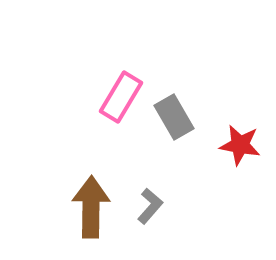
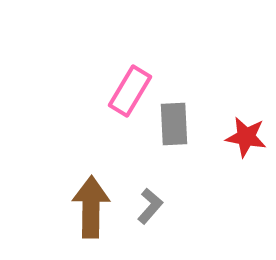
pink rectangle: moved 9 px right, 6 px up
gray rectangle: moved 7 px down; rotated 27 degrees clockwise
red star: moved 6 px right, 8 px up
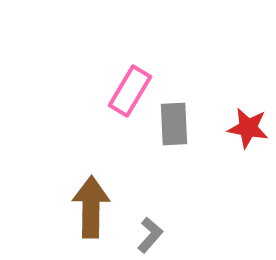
red star: moved 2 px right, 9 px up
gray L-shape: moved 29 px down
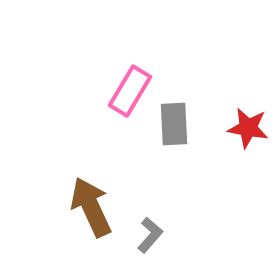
brown arrow: rotated 26 degrees counterclockwise
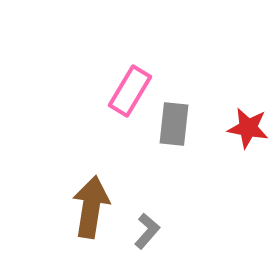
gray rectangle: rotated 9 degrees clockwise
brown arrow: rotated 34 degrees clockwise
gray L-shape: moved 3 px left, 4 px up
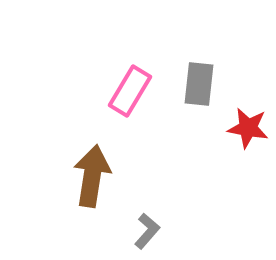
gray rectangle: moved 25 px right, 40 px up
brown arrow: moved 1 px right, 31 px up
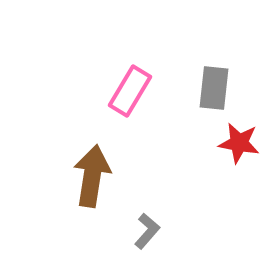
gray rectangle: moved 15 px right, 4 px down
red star: moved 9 px left, 15 px down
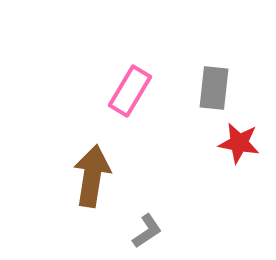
gray L-shape: rotated 15 degrees clockwise
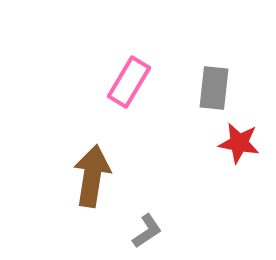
pink rectangle: moved 1 px left, 9 px up
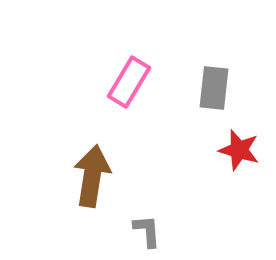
red star: moved 7 px down; rotated 6 degrees clockwise
gray L-shape: rotated 60 degrees counterclockwise
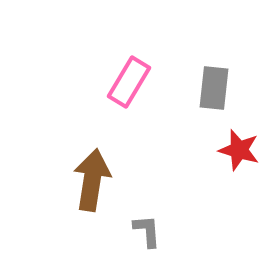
brown arrow: moved 4 px down
